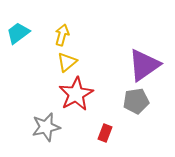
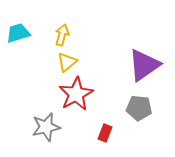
cyan trapezoid: rotated 20 degrees clockwise
gray pentagon: moved 3 px right, 7 px down; rotated 15 degrees clockwise
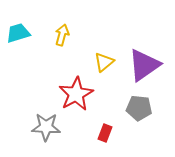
yellow triangle: moved 37 px right
gray star: rotated 16 degrees clockwise
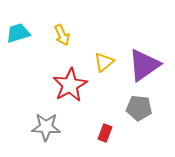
yellow arrow: rotated 140 degrees clockwise
red star: moved 6 px left, 9 px up
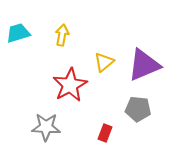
yellow arrow: rotated 145 degrees counterclockwise
purple triangle: rotated 12 degrees clockwise
gray pentagon: moved 1 px left, 1 px down
